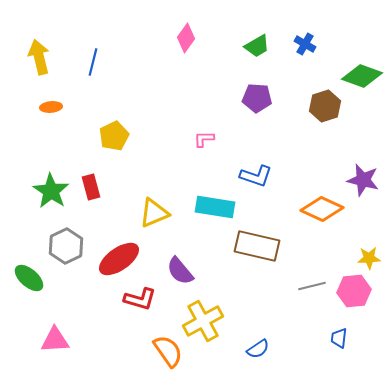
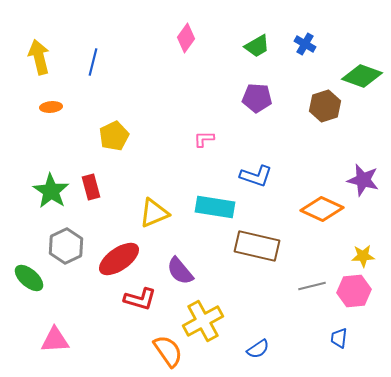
yellow star: moved 6 px left, 2 px up
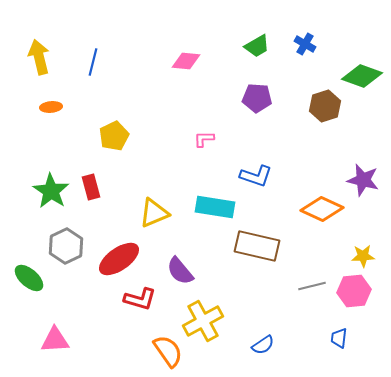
pink diamond: moved 23 px down; rotated 60 degrees clockwise
blue semicircle: moved 5 px right, 4 px up
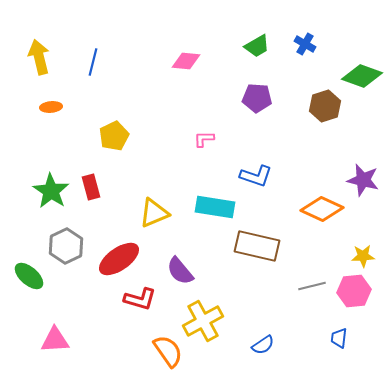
green ellipse: moved 2 px up
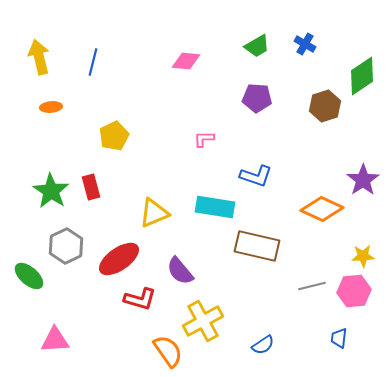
green diamond: rotated 54 degrees counterclockwise
purple star: rotated 24 degrees clockwise
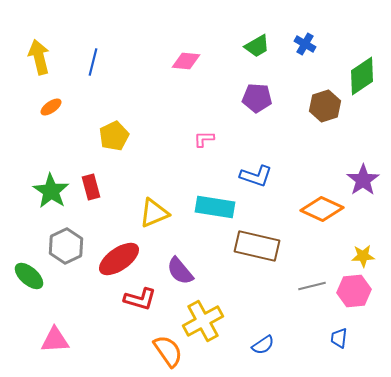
orange ellipse: rotated 30 degrees counterclockwise
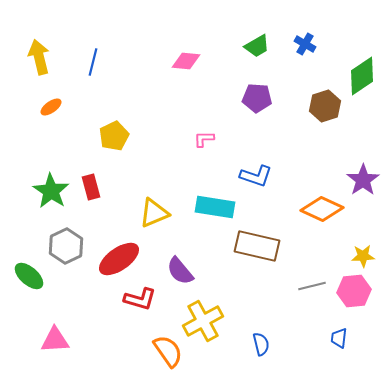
blue semicircle: moved 2 px left, 1 px up; rotated 70 degrees counterclockwise
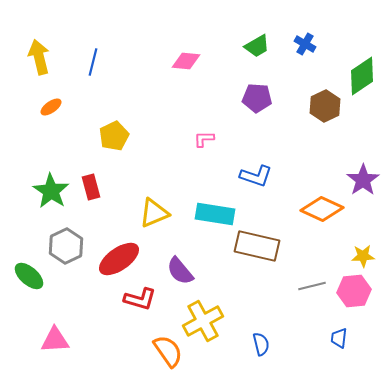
brown hexagon: rotated 8 degrees counterclockwise
cyan rectangle: moved 7 px down
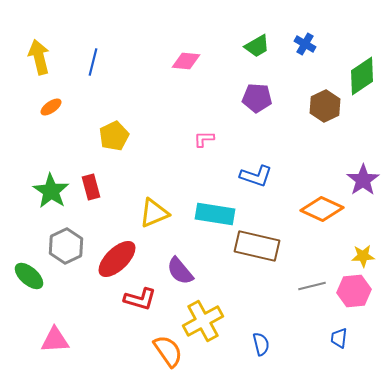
red ellipse: moved 2 px left; rotated 9 degrees counterclockwise
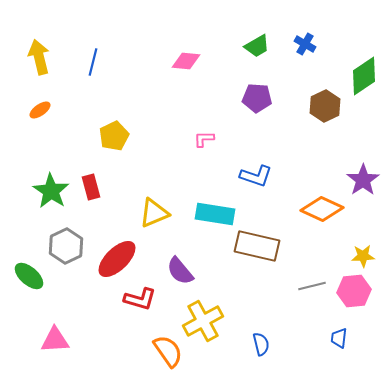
green diamond: moved 2 px right
orange ellipse: moved 11 px left, 3 px down
